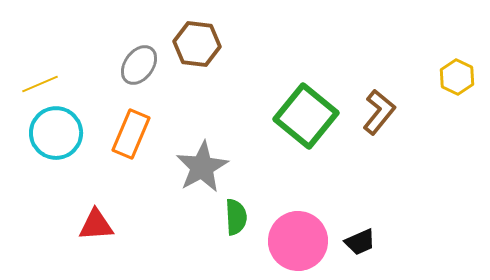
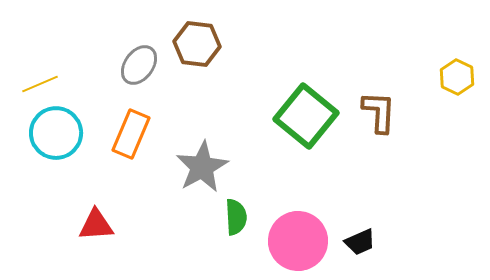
brown L-shape: rotated 36 degrees counterclockwise
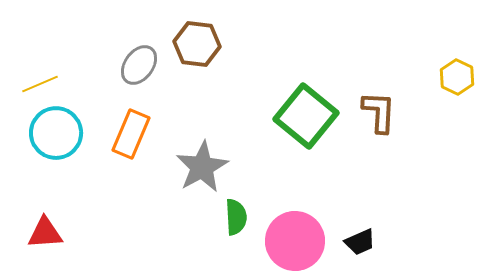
red triangle: moved 51 px left, 8 px down
pink circle: moved 3 px left
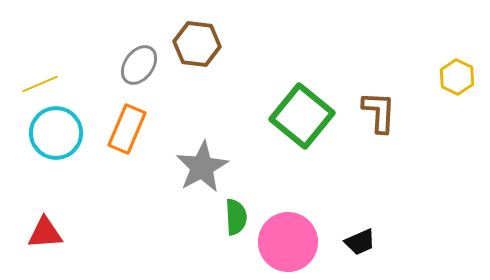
green square: moved 4 px left
orange rectangle: moved 4 px left, 5 px up
pink circle: moved 7 px left, 1 px down
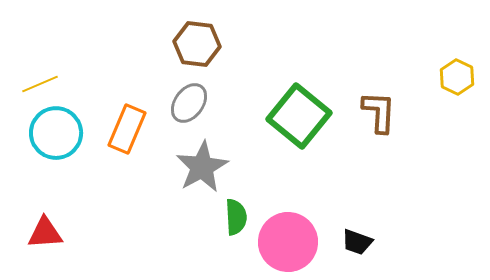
gray ellipse: moved 50 px right, 38 px down
green square: moved 3 px left
black trapezoid: moved 3 px left; rotated 44 degrees clockwise
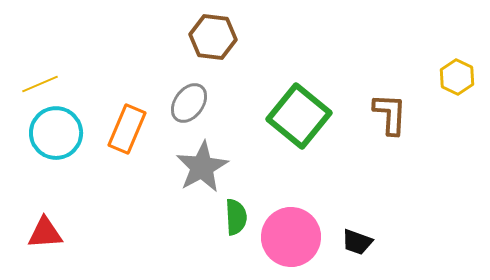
brown hexagon: moved 16 px right, 7 px up
brown L-shape: moved 11 px right, 2 px down
pink circle: moved 3 px right, 5 px up
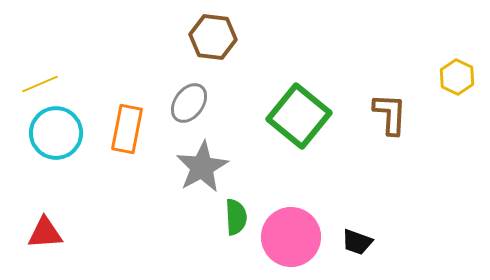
orange rectangle: rotated 12 degrees counterclockwise
